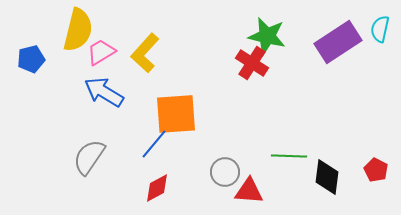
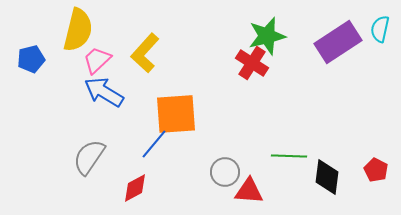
green star: rotated 27 degrees counterclockwise
pink trapezoid: moved 4 px left, 8 px down; rotated 12 degrees counterclockwise
red diamond: moved 22 px left
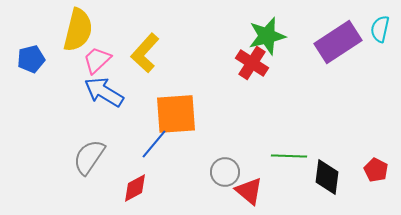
red triangle: rotated 36 degrees clockwise
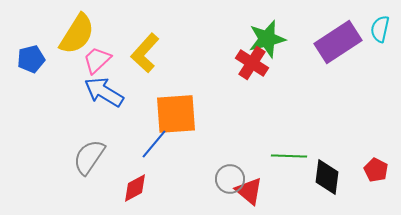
yellow semicircle: moved 1 px left, 4 px down; rotated 18 degrees clockwise
green star: moved 3 px down
gray circle: moved 5 px right, 7 px down
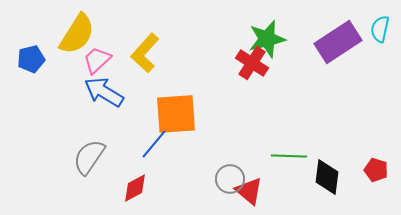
red pentagon: rotated 10 degrees counterclockwise
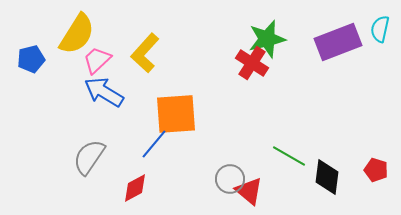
purple rectangle: rotated 12 degrees clockwise
green line: rotated 28 degrees clockwise
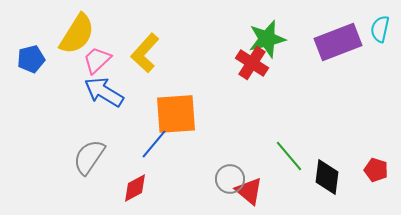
green line: rotated 20 degrees clockwise
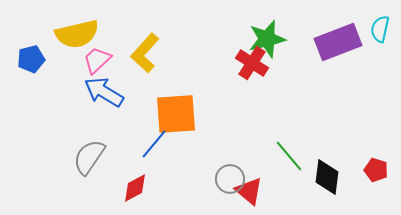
yellow semicircle: rotated 45 degrees clockwise
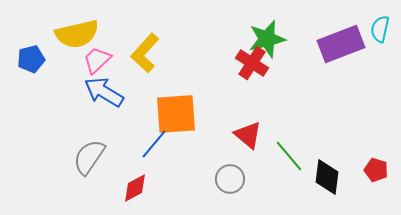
purple rectangle: moved 3 px right, 2 px down
red triangle: moved 1 px left, 56 px up
